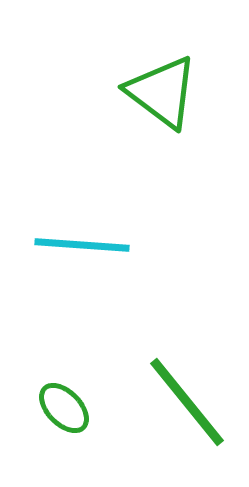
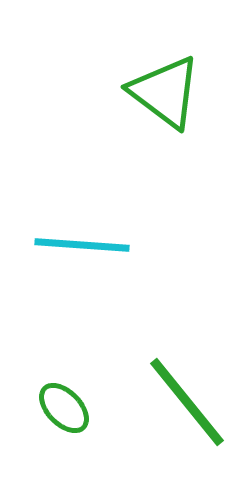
green triangle: moved 3 px right
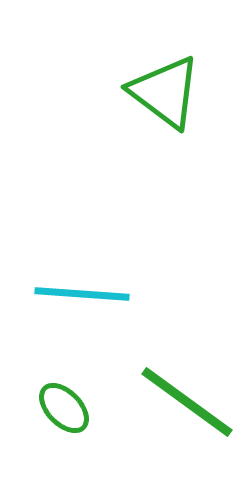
cyan line: moved 49 px down
green line: rotated 15 degrees counterclockwise
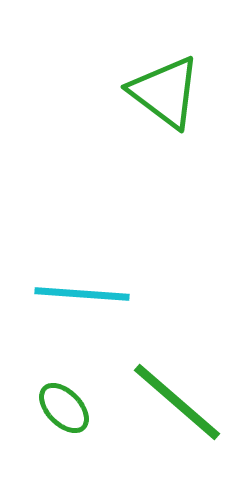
green line: moved 10 px left; rotated 5 degrees clockwise
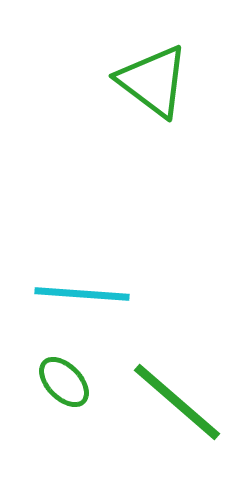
green triangle: moved 12 px left, 11 px up
green ellipse: moved 26 px up
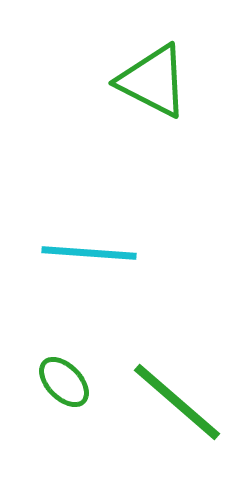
green triangle: rotated 10 degrees counterclockwise
cyan line: moved 7 px right, 41 px up
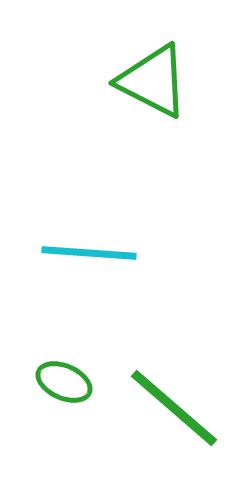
green ellipse: rotated 22 degrees counterclockwise
green line: moved 3 px left, 6 px down
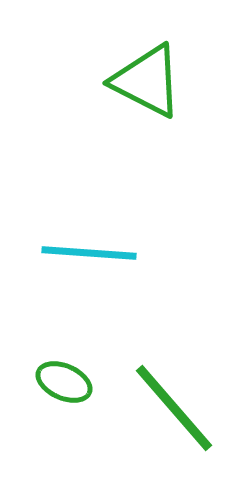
green triangle: moved 6 px left
green line: rotated 8 degrees clockwise
